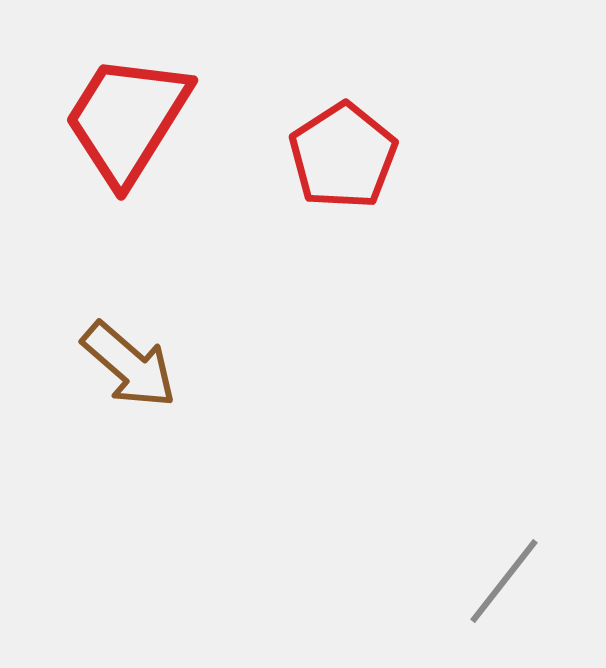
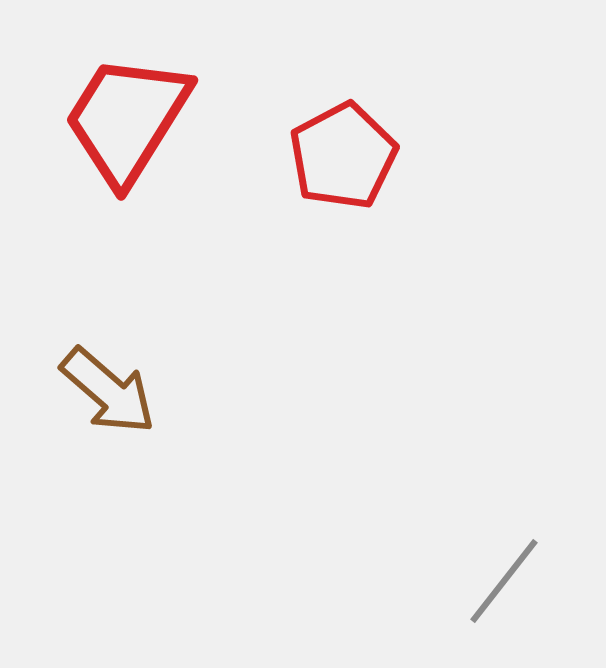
red pentagon: rotated 5 degrees clockwise
brown arrow: moved 21 px left, 26 px down
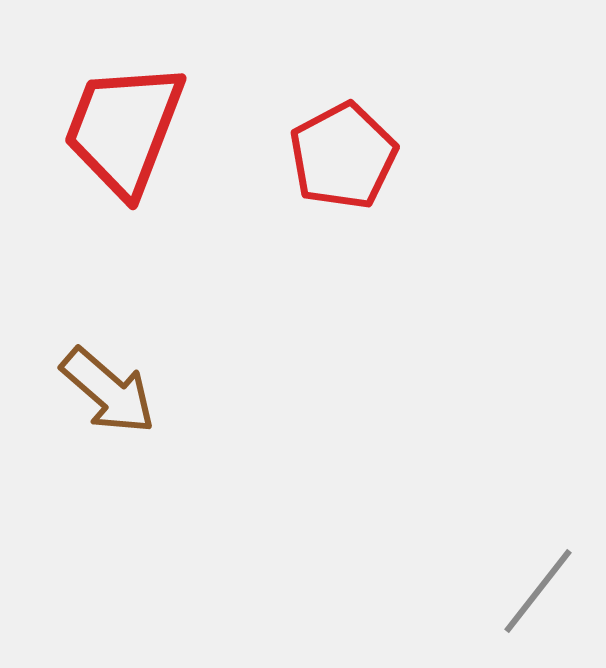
red trapezoid: moved 3 px left, 10 px down; rotated 11 degrees counterclockwise
gray line: moved 34 px right, 10 px down
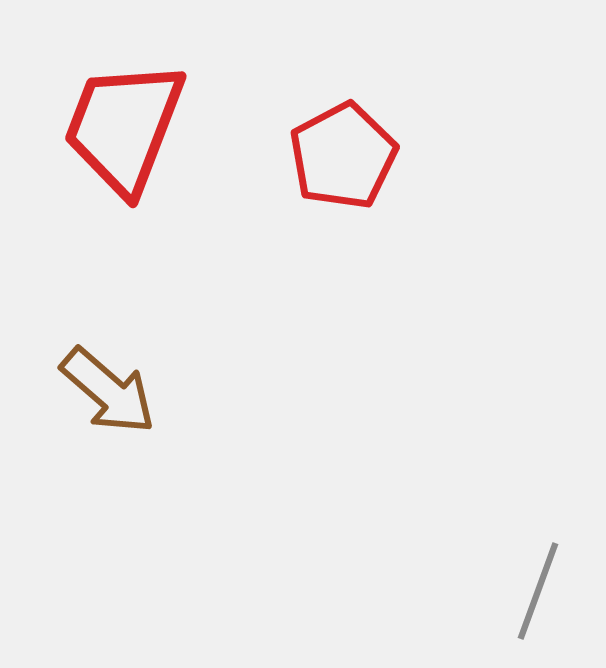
red trapezoid: moved 2 px up
gray line: rotated 18 degrees counterclockwise
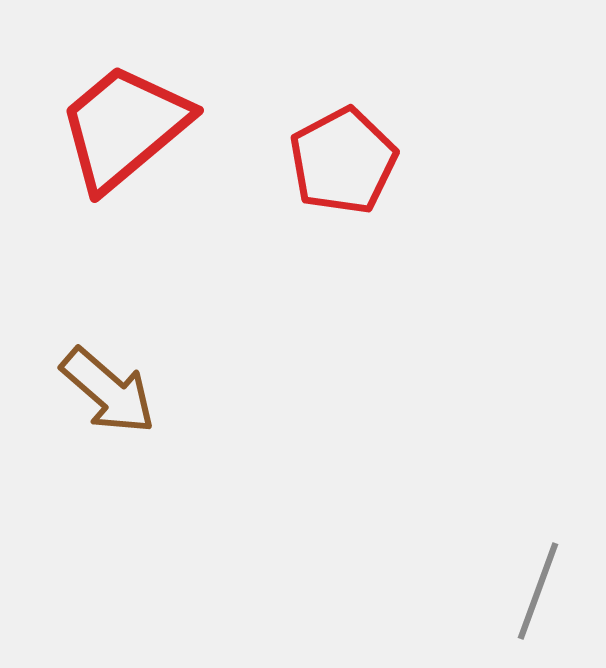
red trapezoid: rotated 29 degrees clockwise
red pentagon: moved 5 px down
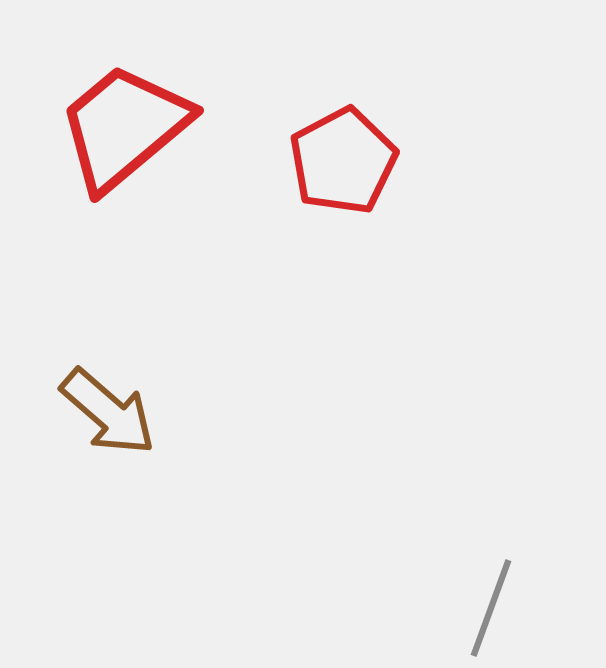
brown arrow: moved 21 px down
gray line: moved 47 px left, 17 px down
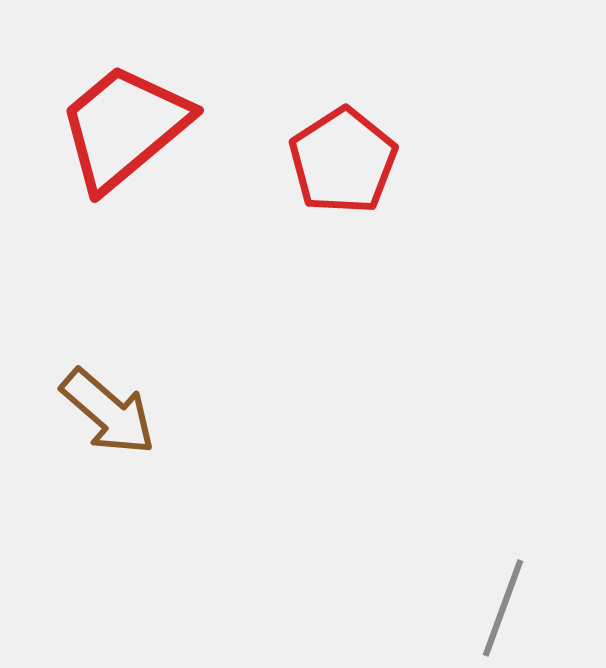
red pentagon: rotated 5 degrees counterclockwise
gray line: moved 12 px right
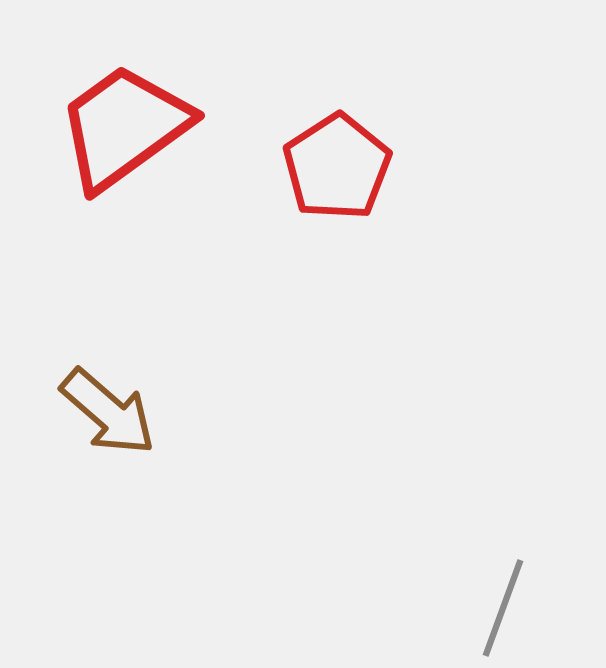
red trapezoid: rotated 4 degrees clockwise
red pentagon: moved 6 px left, 6 px down
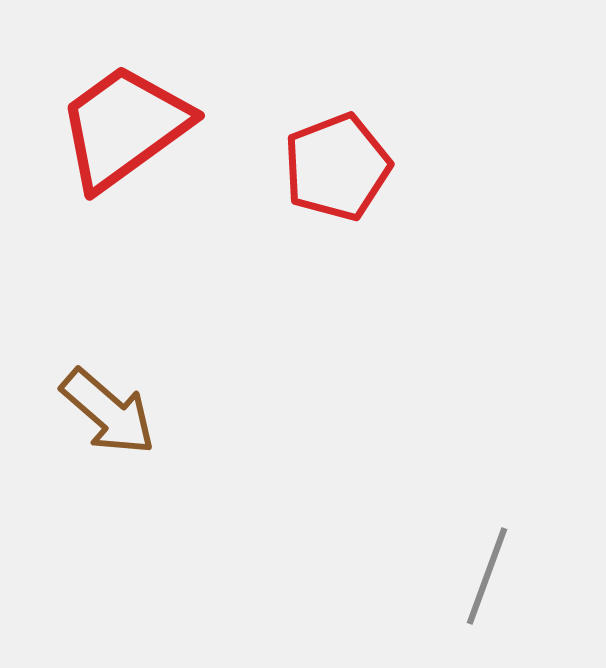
red pentagon: rotated 12 degrees clockwise
gray line: moved 16 px left, 32 px up
